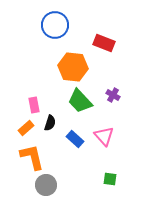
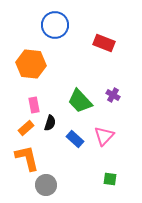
orange hexagon: moved 42 px left, 3 px up
pink triangle: rotated 25 degrees clockwise
orange L-shape: moved 5 px left, 1 px down
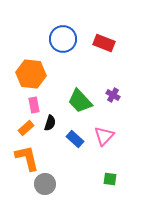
blue circle: moved 8 px right, 14 px down
orange hexagon: moved 10 px down
gray circle: moved 1 px left, 1 px up
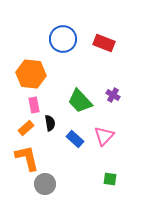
black semicircle: rotated 28 degrees counterclockwise
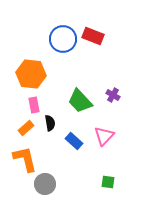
red rectangle: moved 11 px left, 7 px up
blue rectangle: moved 1 px left, 2 px down
orange L-shape: moved 2 px left, 1 px down
green square: moved 2 px left, 3 px down
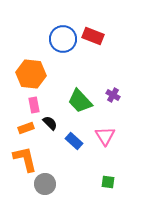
black semicircle: rotated 35 degrees counterclockwise
orange rectangle: rotated 21 degrees clockwise
pink triangle: moved 1 px right; rotated 15 degrees counterclockwise
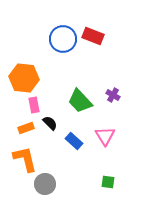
orange hexagon: moved 7 px left, 4 px down
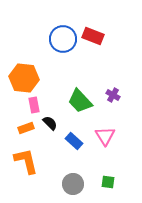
orange L-shape: moved 1 px right, 2 px down
gray circle: moved 28 px right
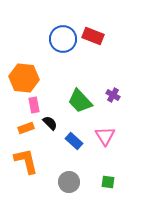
gray circle: moved 4 px left, 2 px up
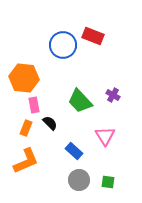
blue circle: moved 6 px down
orange rectangle: rotated 49 degrees counterclockwise
blue rectangle: moved 10 px down
orange L-shape: rotated 80 degrees clockwise
gray circle: moved 10 px right, 2 px up
